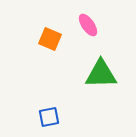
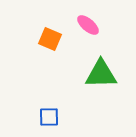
pink ellipse: rotated 15 degrees counterclockwise
blue square: rotated 10 degrees clockwise
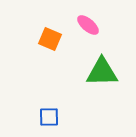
green triangle: moved 1 px right, 2 px up
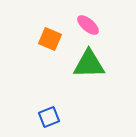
green triangle: moved 13 px left, 8 px up
blue square: rotated 20 degrees counterclockwise
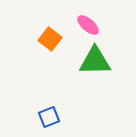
orange square: rotated 15 degrees clockwise
green triangle: moved 6 px right, 3 px up
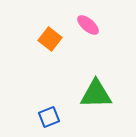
green triangle: moved 1 px right, 33 px down
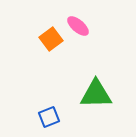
pink ellipse: moved 10 px left, 1 px down
orange square: moved 1 px right; rotated 15 degrees clockwise
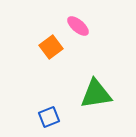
orange square: moved 8 px down
green triangle: rotated 8 degrees counterclockwise
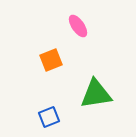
pink ellipse: rotated 15 degrees clockwise
orange square: moved 13 px down; rotated 15 degrees clockwise
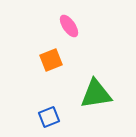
pink ellipse: moved 9 px left
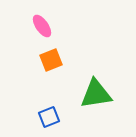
pink ellipse: moved 27 px left
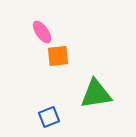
pink ellipse: moved 6 px down
orange square: moved 7 px right, 4 px up; rotated 15 degrees clockwise
